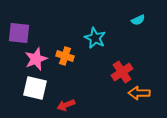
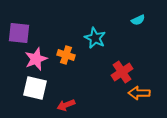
orange cross: moved 1 px right, 1 px up
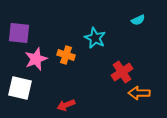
white square: moved 15 px left
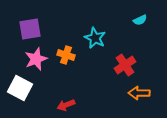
cyan semicircle: moved 2 px right
purple square: moved 11 px right, 4 px up; rotated 15 degrees counterclockwise
red cross: moved 3 px right, 7 px up
white square: rotated 15 degrees clockwise
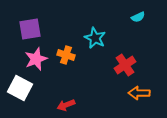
cyan semicircle: moved 2 px left, 3 px up
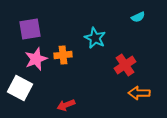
orange cross: moved 3 px left; rotated 24 degrees counterclockwise
